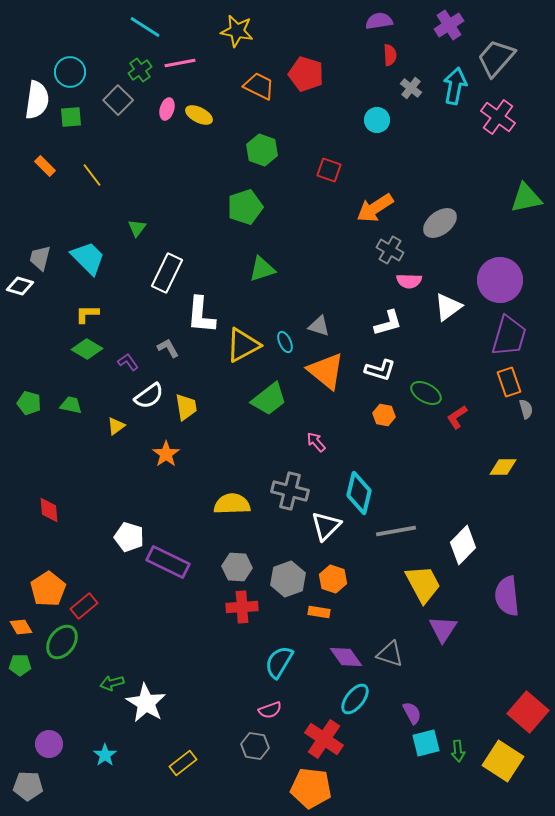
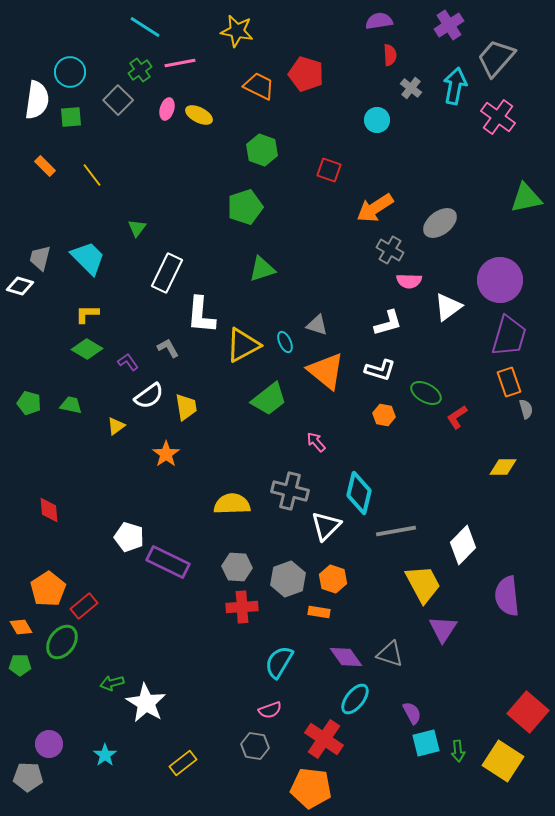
gray triangle at (319, 326): moved 2 px left, 1 px up
gray pentagon at (28, 786): moved 9 px up
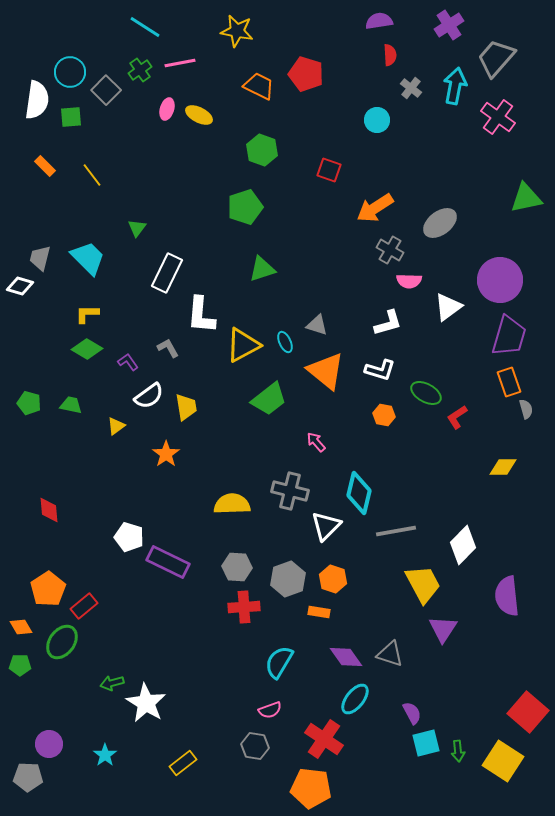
gray square at (118, 100): moved 12 px left, 10 px up
red cross at (242, 607): moved 2 px right
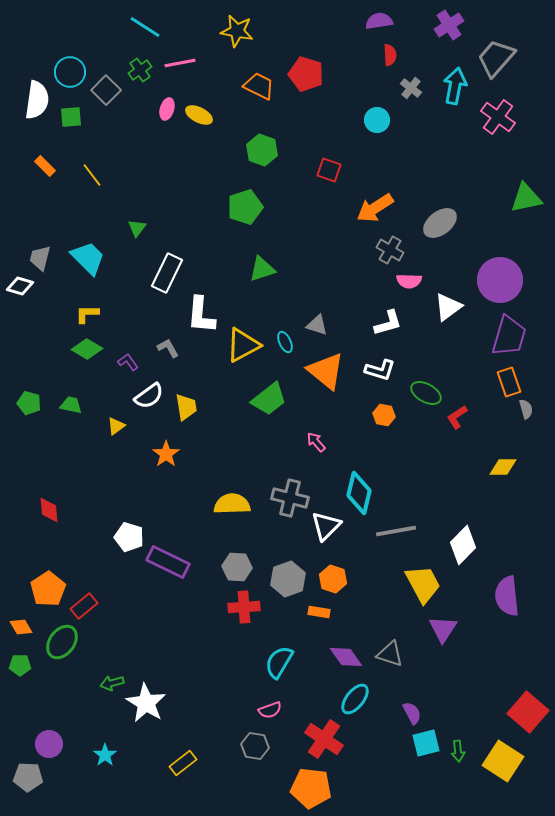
gray cross at (290, 491): moved 7 px down
